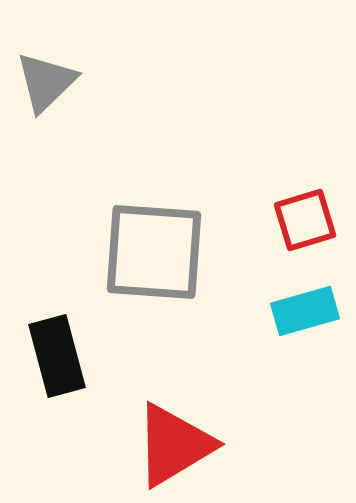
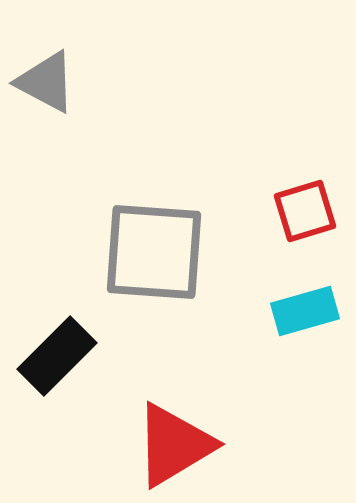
gray triangle: rotated 48 degrees counterclockwise
red square: moved 9 px up
black rectangle: rotated 60 degrees clockwise
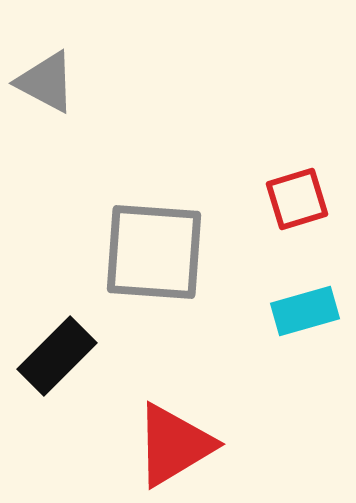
red square: moved 8 px left, 12 px up
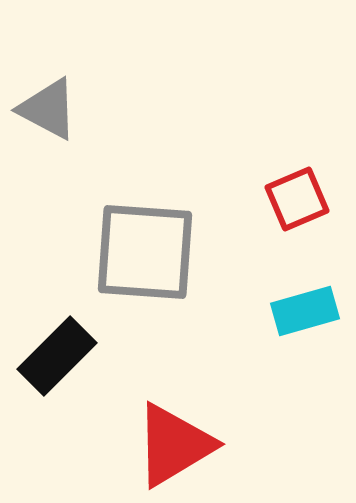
gray triangle: moved 2 px right, 27 px down
red square: rotated 6 degrees counterclockwise
gray square: moved 9 px left
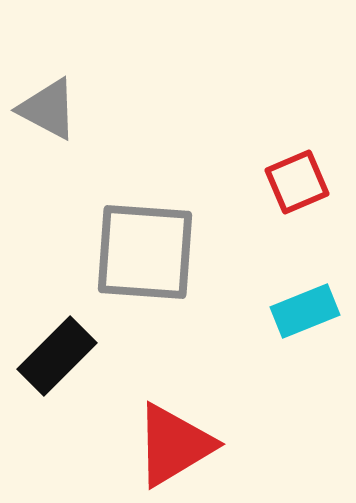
red square: moved 17 px up
cyan rectangle: rotated 6 degrees counterclockwise
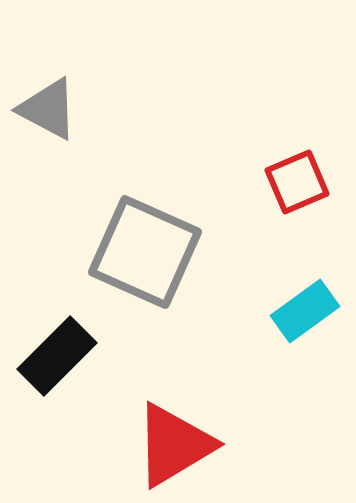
gray square: rotated 20 degrees clockwise
cyan rectangle: rotated 14 degrees counterclockwise
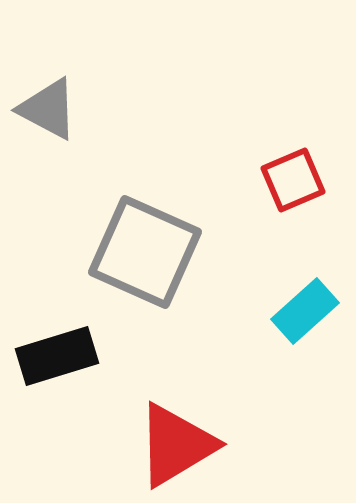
red square: moved 4 px left, 2 px up
cyan rectangle: rotated 6 degrees counterclockwise
black rectangle: rotated 28 degrees clockwise
red triangle: moved 2 px right
